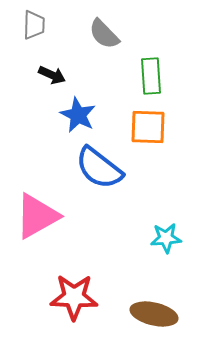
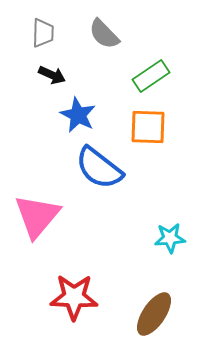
gray trapezoid: moved 9 px right, 8 px down
green rectangle: rotated 60 degrees clockwise
pink triangle: rotated 21 degrees counterclockwise
cyan star: moved 4 px right
brown ellipse: rotated 69 degrees counterclockwise
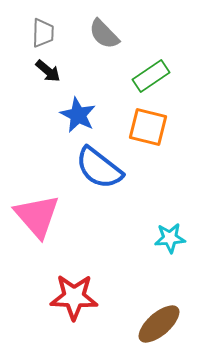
black arrow: moved 4 px left, 4 px up; rotated 16 degrees clockwise
orange square: rotated 12 degrees clockwise
pink triangle: rotated 21 degrees counterclockwise
brown ellipse: moved 5 px right, 10 px down; rotated 15 degrees clockwise
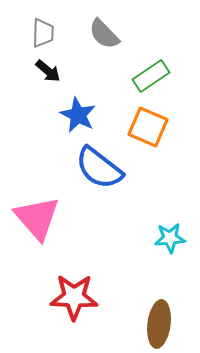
orange square: rotated 9 degrees clockwise
pink triangle: moved 2 px down
brown ellipse: rotated 42 degrees counterclockwise
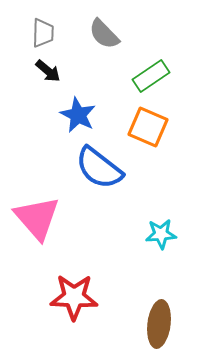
cyan star: moved 9 px left, 4 px up
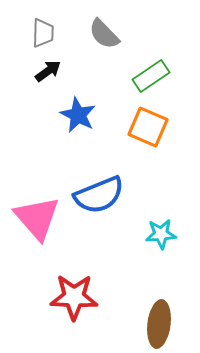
black arrow: rotated 76 degrees counterclockwise
blue semicircle: moved 27 px down; rotated 60 degrees counterclockwise
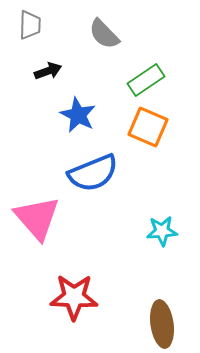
gray trapezoid: moved 13 px left, 8 px up
black arrow: rotated 16 degrees clockwise
green rectangle: moved 5 px left, 4 px down
blue semicircle: moved 6 px left, 22 px up
cyan star: moved 1 px right, 3 px up
brown ellipse: moved 3 px right; rotated 15 degrees counterclockwise
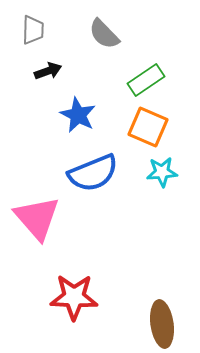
gray trapezoid: moved 3 px right, 5 px down
cyan star: moved 59 px up
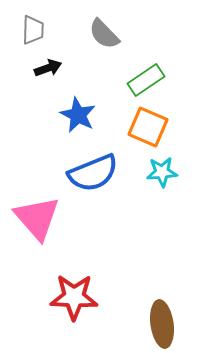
black arrow: moved 3 px up
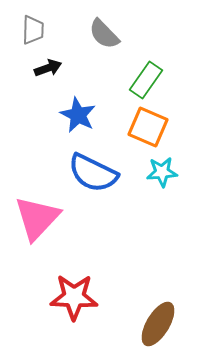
green rectangle: rotated 21 degrees counterclockwise
blue semicircle: rotated 48 degrees clockwise
pink triangle: rotated 24 degrees clockwise
brown ellipse: moved 4 px left; rotated 39 degrees clockwise
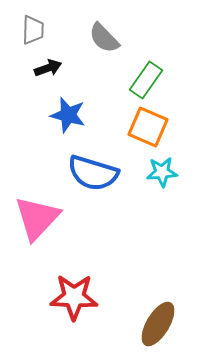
gray semicircle: moved 4 px down
blue star: moved 10 px left; rotated 12 degrees counterclockwise
blue semicircle: rotated 9 degrees counterclockwise
